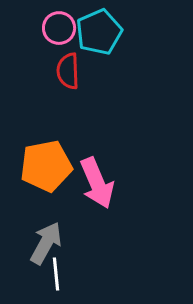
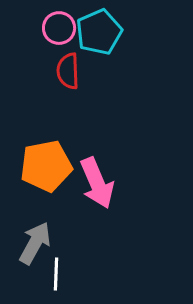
gray arrow: moved 11 px left
white line: rotated 8 degrees clockwise
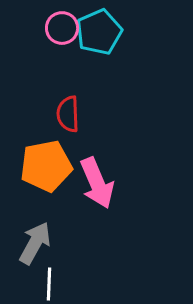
pink circle: moved 3 px right
red semicircle: moved 43 px down
white line: moved 7 px left, 10 px down
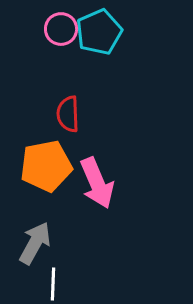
pink circle: moved 1 px left, 1 px down
white line: moved 4 px right
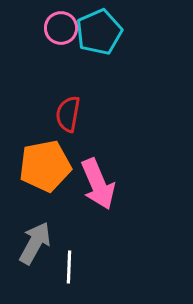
pink circle: moved 1 px up
red semicircle: rotated 12 degrees clockwise
orange pentagon: moved 1 px left
pink arrow: moved 1 px right, 1 px down
white line: moved 16 px right, 17 px up
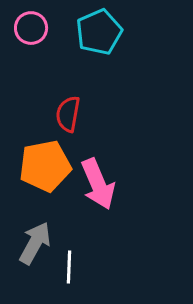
pink circle: moved 30 px left
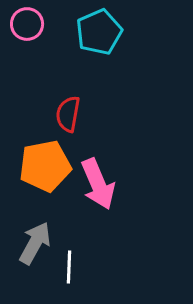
pink circle: moved 4 px left, 4 px up
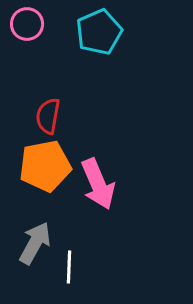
red semicircle: moved 20 px left, 2 px down
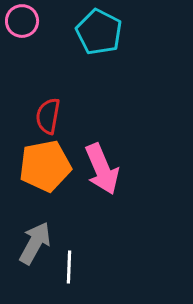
pink circle: moved 5 px left, 3 px up
cyan pentagon: rotated 21 degrees counterclockwise
pink arrow: moved 4 px right, 15 px up
